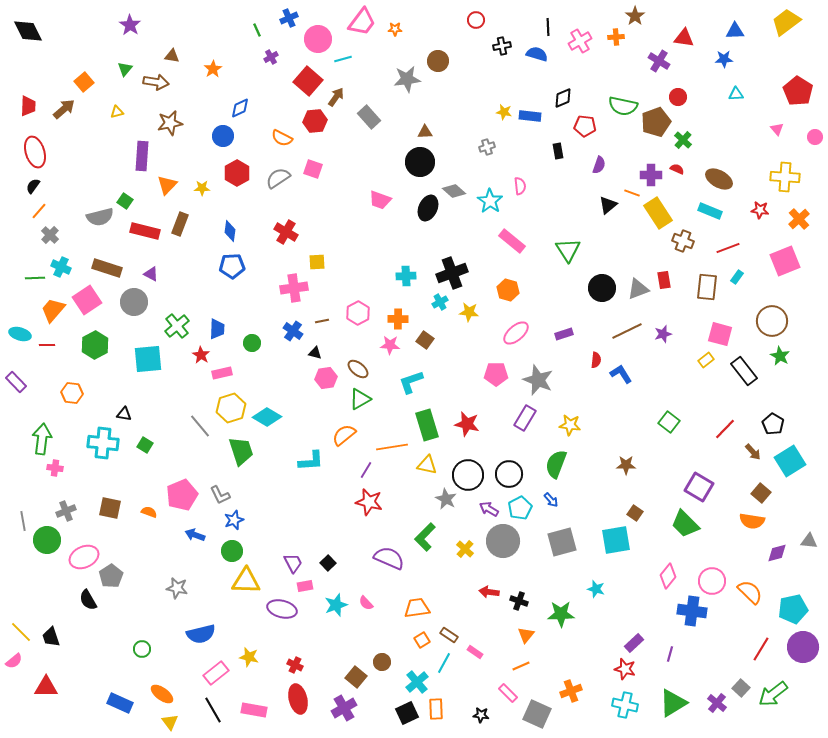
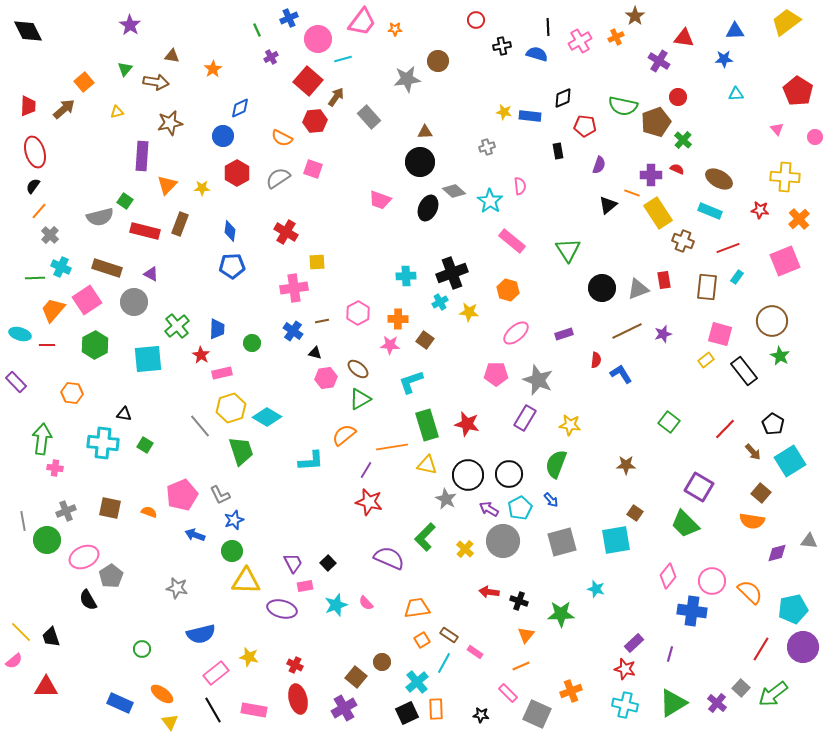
orange cross at (616, 37): rotated 21 degrees counterclockwise
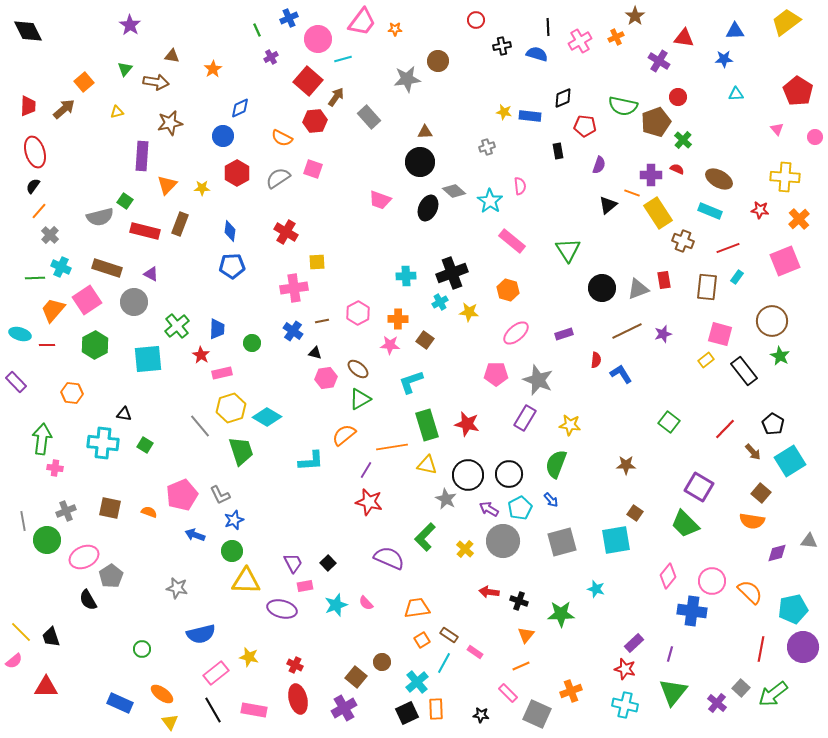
red line at (761, 649): rotated 20 degrees counterclockwise
green triangle at (673, 703): moved 11 px up; rotated 20 degrees counterclockwise
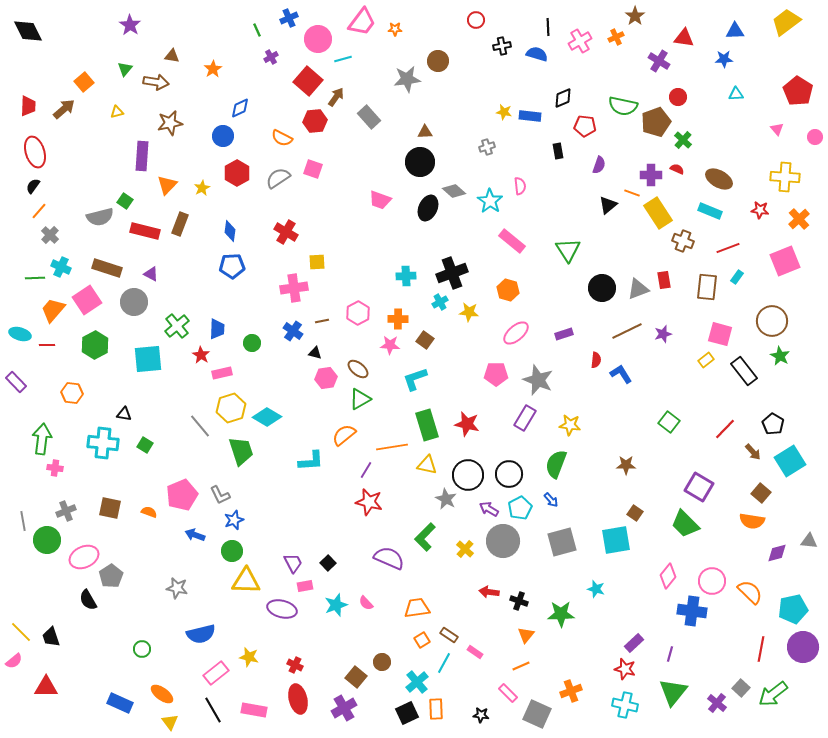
yellow star at (202, 188): rotated 28 degrees counterclockwise
cyan L-shape at (411, 382): moved 4 px right, 3 px up
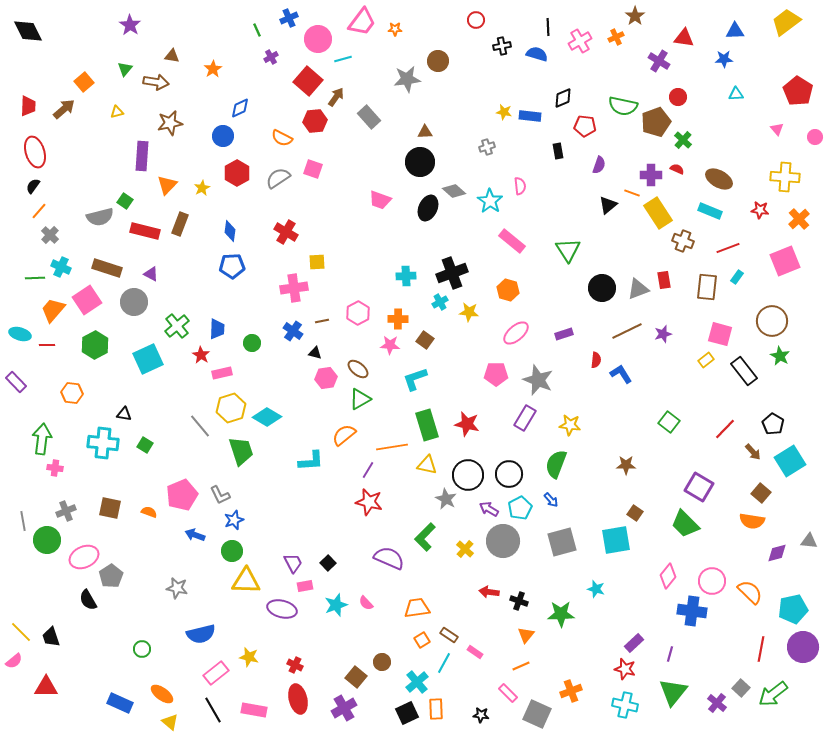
cyan square at (148, 359): rotated 20 degrees counterclockwise
purple line at (366, 470): moved 2 px right
yellow triangle at (170, 722): rotated 12 degrees counterclockwise
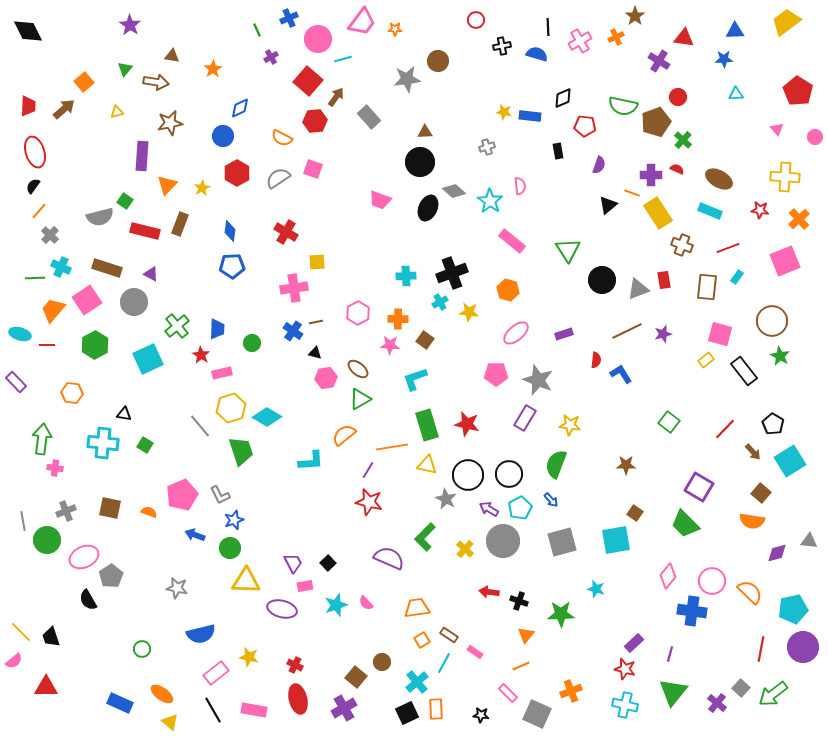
brown cross at (683, 241): moved 1 px left, 4 px down
black circle at (602, 288): moved 8 px up
brown line at (322, 321): moved 6 px left, 1 px down
green circle at (232, 551): moved 2 px left, 3 px up
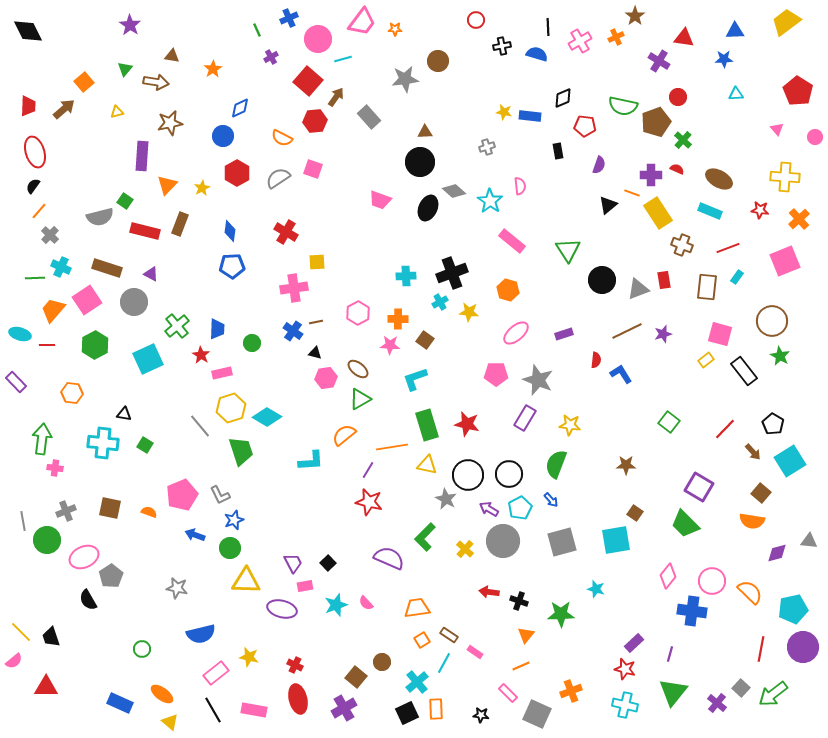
gray star at (407, 79): moved 2 px left
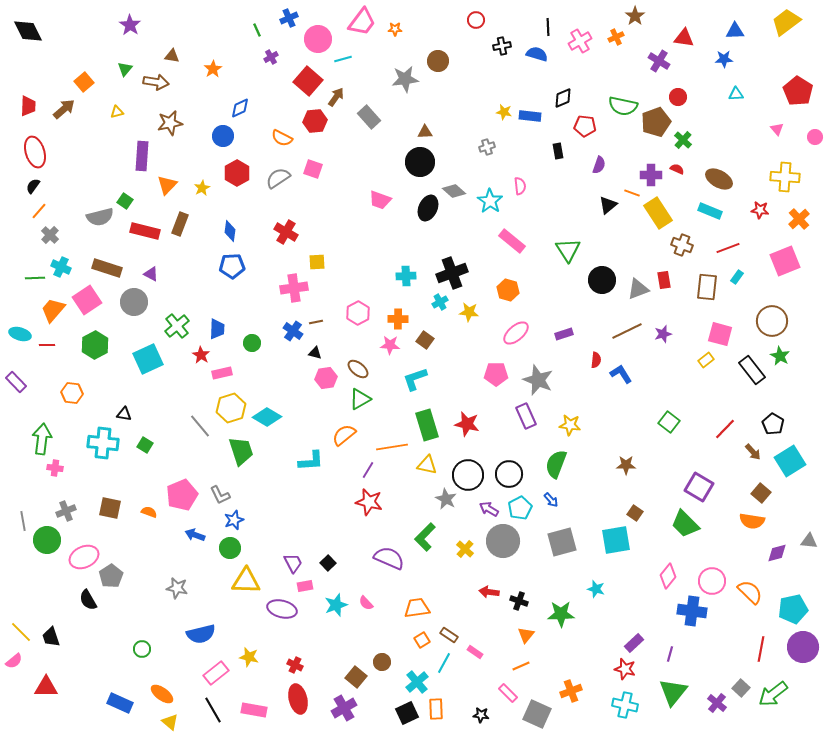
black rectangle at (744, 371): moved 8 px right, 1 px up
purple rectangle at (525, 418): moved 1 px right, 2 px up; rotated 55 degrees counterclockwise
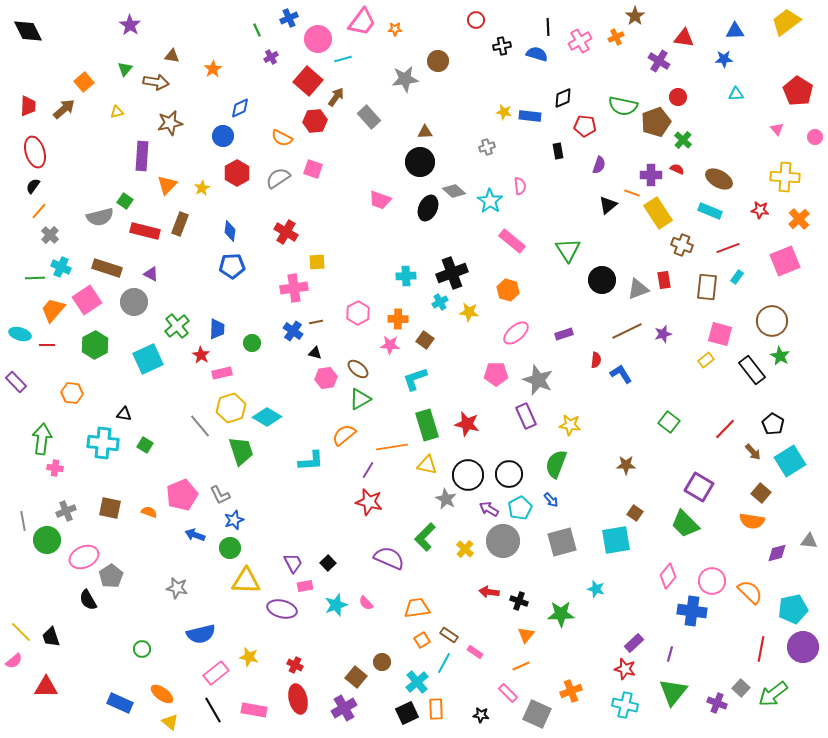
purple cross at (717, 703): rotated 18 degrees counterclockwise
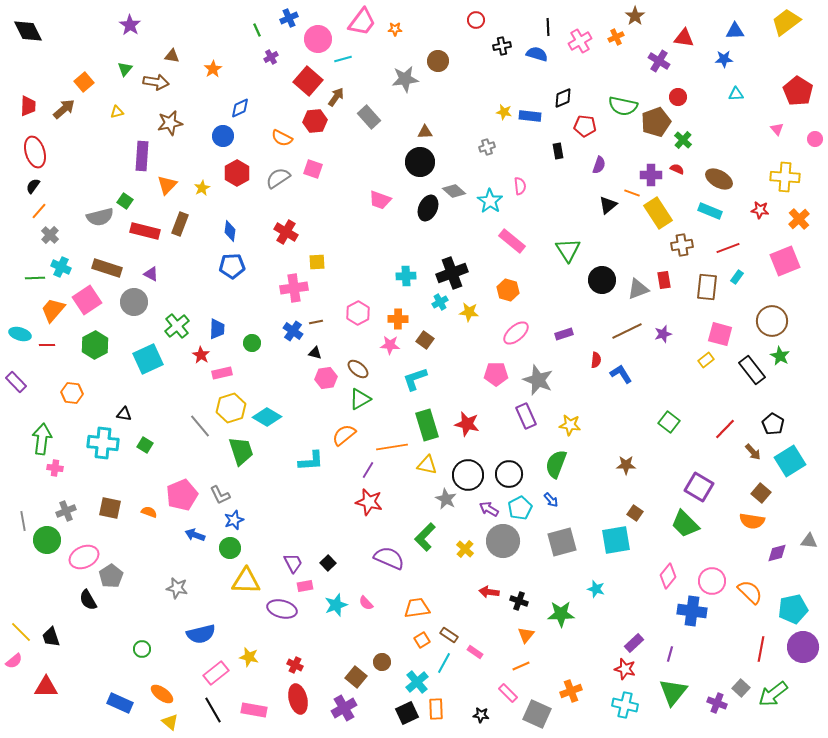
pink circle at (815, 137): moved 2 px down
brown cross at (682, 245): rotated 30 degrees counterclockwise
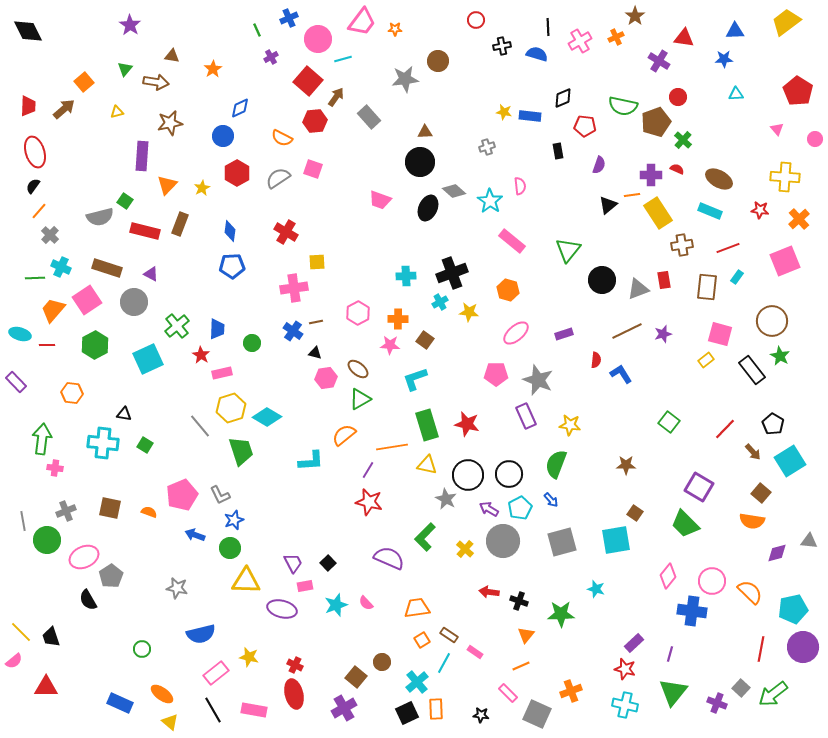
orange line at (632, 193): moved 2 px down; rotated 28 degrees counterclockwise
green triangle at (568, 250): rotated 12 degrees clockwise
red ellipse at (298, 699): moved 4 px left, 5 px up
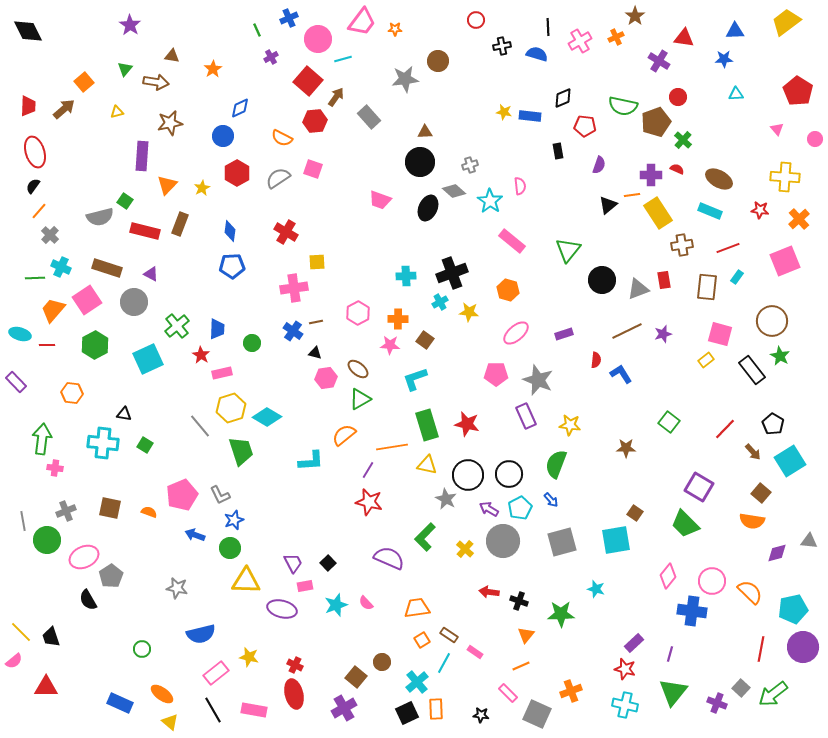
gray cross at (487, 147): moved 17 px left, 18 px down
brown star at (626, 465): moved 17 px up
